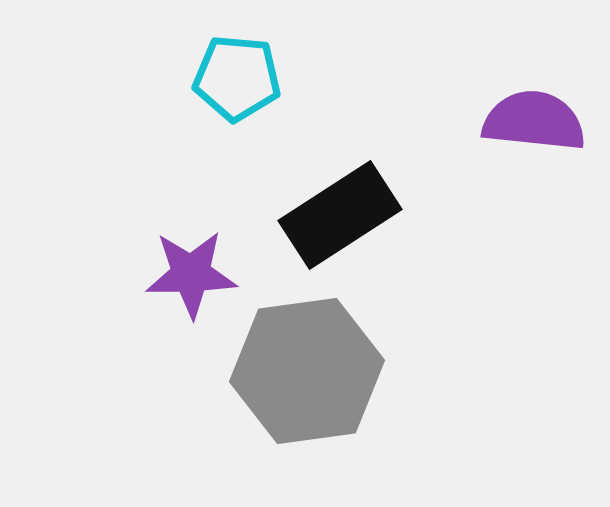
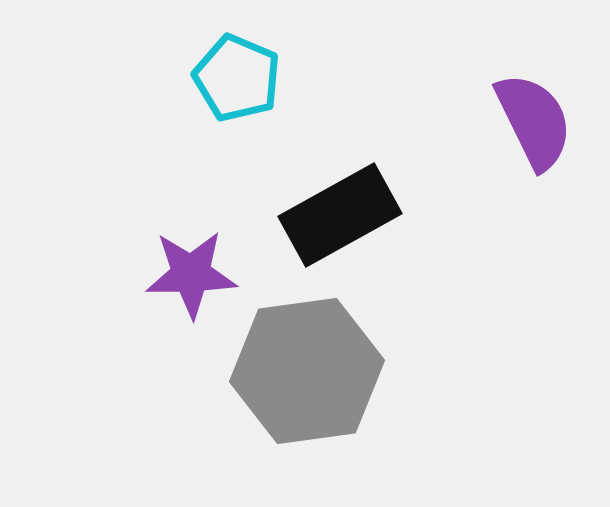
cyan pentagon: rotated 18 degrees clockwise
purple semicircle: rotated 58 degrees clockwise
black rectangle: rotated 4 degrees clockwise
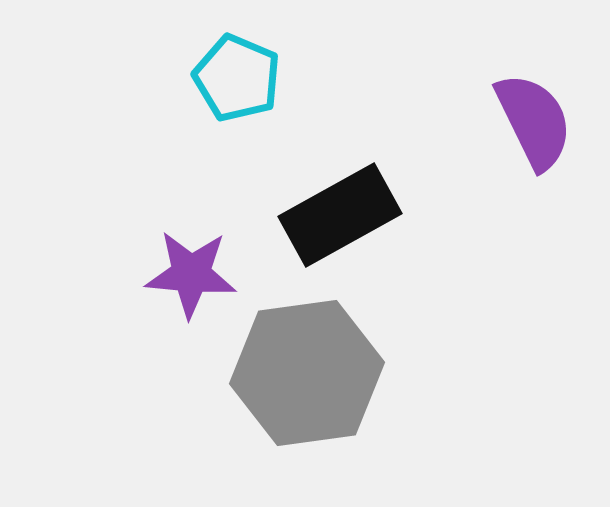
purple star: rotated 6 degrees clockwise
gray hexagon: moved 2 px down
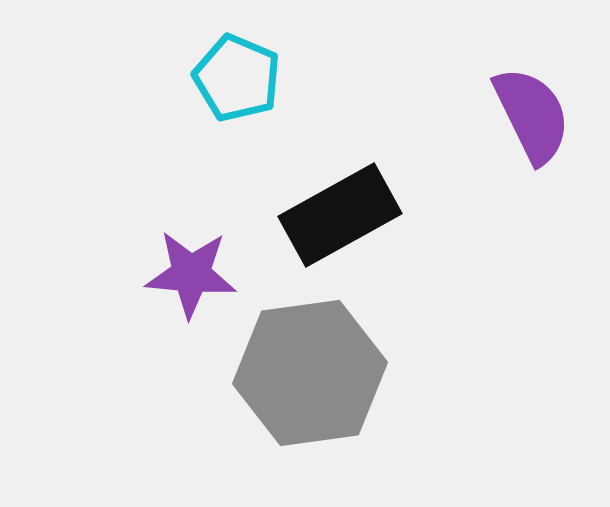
purple semicircle: moved 2 px left, 6 px up
gray hexagon: moved 3 px right
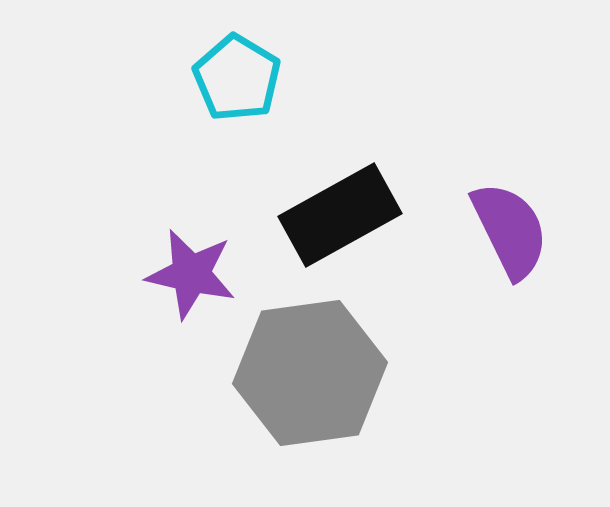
cyan pentagon: rotated 8 degrees clockwise
purple semicircle: moved 22 px left, 115 px down
purple star: rotated 8 degrees clockwise
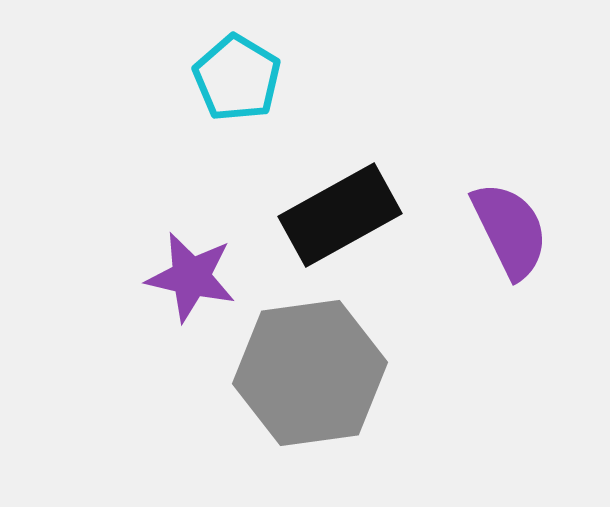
purple star: moved 3 px down
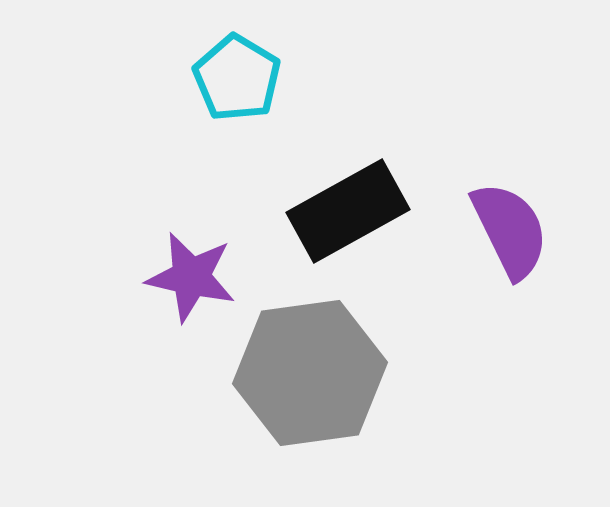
black rectangle: moved 8 px right, 4 px up
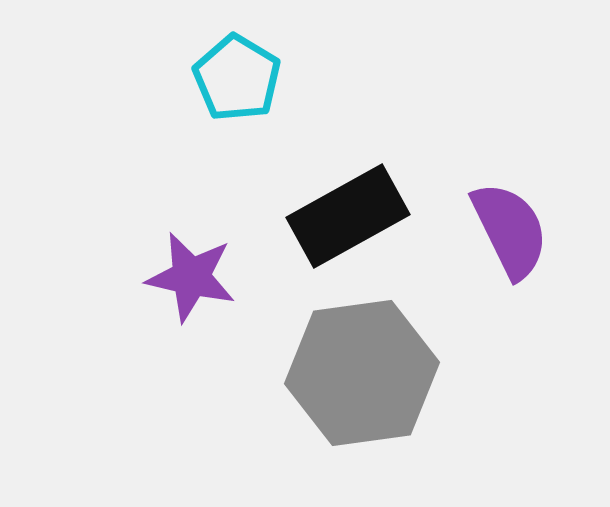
black rectangle: moved 5 px down
gray hexagon: moved 52 px right
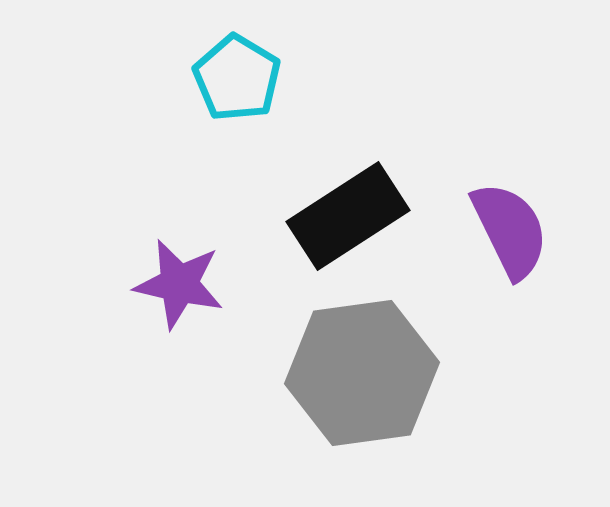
black rectangle: rotated 4 degrees counterclockwise
purple star: moved 12 px left, 7 px down
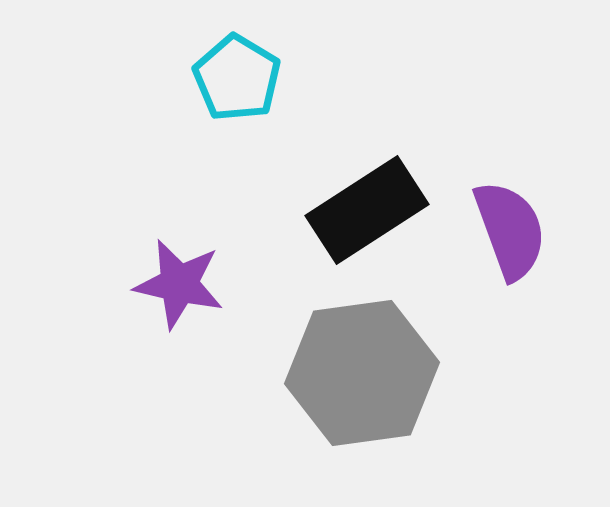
black rectangle: moved 19 px right, 6 px up
purple semicircle: rotated 6 degrees clockwise
